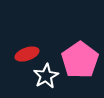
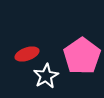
pink pentagon: moved 2 px right, 4 px up
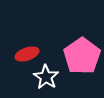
white star: moved 1 px down; rotated 10 degrees counterclockwise
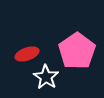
pink pentagon: moved 5 px left, 5 px up
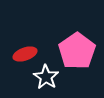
red ellipse: moved 2 px left
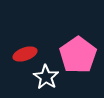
pink pentagon: moved 1 px right, 4 px down
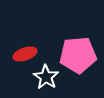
pink pentagon: rotated 30 degrees clockwise
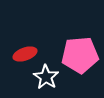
pink pentagon: moved 2 px right
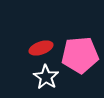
red ellipse: moved 16 px right, 6 px up
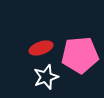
white star: rotated 20 degrees clockwise
